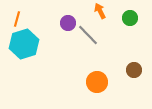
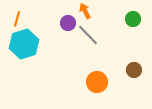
orange arrow: moved 15 px left
green circle: moved 3 px right, 1 px down
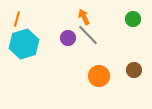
orange arrow: moved 1 px left, 6 px down
purple circle: moved 15 px down
orange circle: moved 2 px right, 6 px up
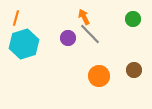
orange line: moved 1 px left, 1 px up
gray line: moved 2 px right, 1 px up
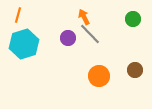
orange line: moved 2 px right, 3 px up
brown circle: moved 1 px right
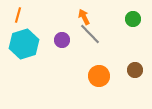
purple circle: moved 6 px left, 2 px down
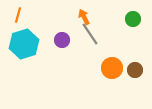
gray line: rotated 10 degrees clockwise
orange circle: moved 13 px right, 8 px up
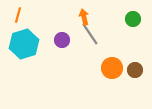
orange arrow: rotated 14 degrees clockwise
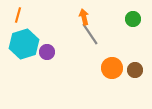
purple circle: moved 15 px left, 12 px down
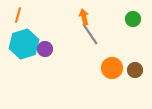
purple circle: moved 2 px left, 3 px up
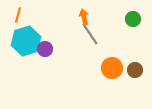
cyan hexagon: moved 2 px right, 3 px up
